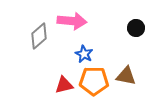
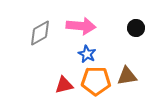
pink arrow: moved 9 px right, 5 px down
gray diamond: moved 1 px right, 3 px up; rotated 12 degrees clockwise
blue star: moved 3 px right
brown triangle: moved 1 px right; rotated 20 degrees counterclockwise
orange pentagon: moved 2 px right
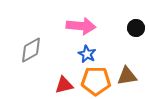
gray diamond: moved 9 px left, 17 px down
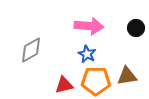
pink arrow: moved 8 px right
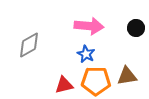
gray diamond: moved 2 px left, 5 px up
blue star: moved 1 px left
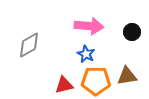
black circle: moved 4 px left, 4 px down
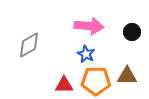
brown triangle: rotated 10 degrees clockwise
red triangle: rotated 12 degrees clockwise
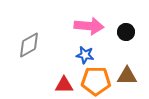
black circle: moved 6 px left
blue star: moved 1 px left, 1 px down; rotated 18 degrees counterclockwise
